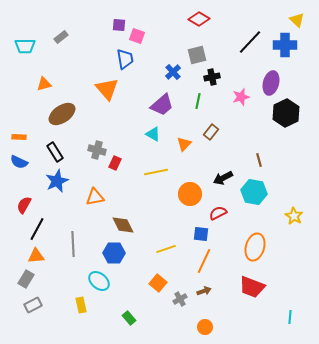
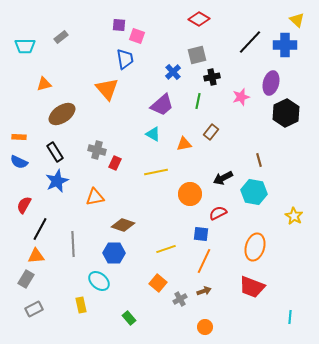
orange triangle at (184, 144): rotated 35 degrees clockwise
brown diamond at (123, 225): rotated 45 degrees counterclockwise
black line at (37, 229): moved 3 px right
gray rectangle at (33, 305): moved 1 px right, 4 px down
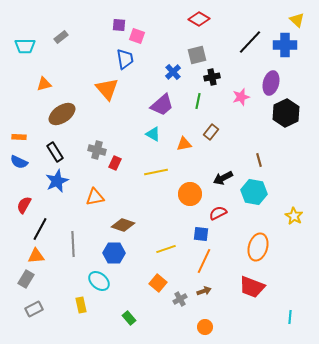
orange ellipse at (255, 247): moved 3 px right
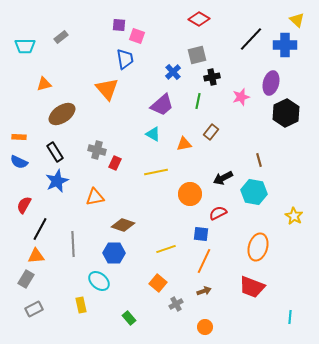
black line at (250, 42): moved 1 px right, 3 px up
gray cross at (180, 299): moved 4 px left, 5 px down
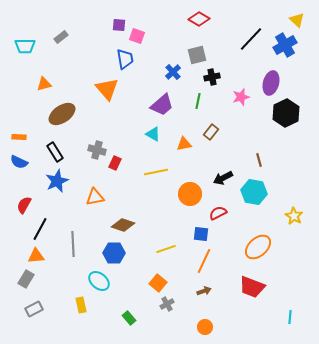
blue cross at (285, 45): rotated 30 degrees counterclockwise
orange ellipse at (258, 247): rotated 32 degrees clockwise
gray cross at (176, 304): moved 9 px left
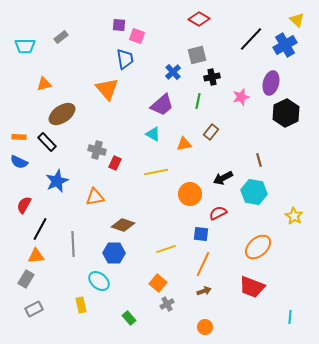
black rectangle at (55, 152): moved 8 px left, 10 px up; rotated 12 degrees counterclockwise
orange line at (204, 261): moved 1 px left, 3 px down
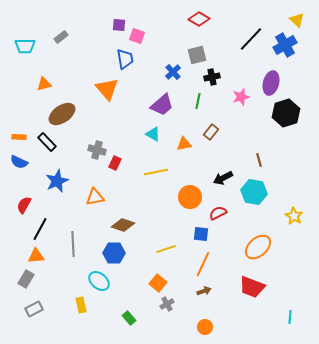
black hexagon at (286, 113): rotated 8 degrees clockwise
orange circle at (190, 194): moved 3 px down
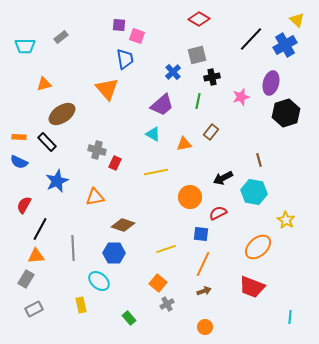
yellow star at (294, 216): moved 8 px left, 4 px down
gray line at (73, 244): moved 4 px down
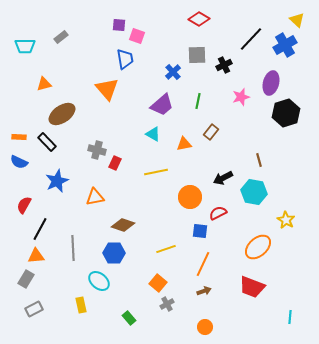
gray square at (197, 55): rotated 12 degrees clockwise
black cross at (212, 77): moved 12 px right, 12 px up; rotated 14 degrees counterclockwise
blue square at (201, 234): moved 1 px left, 3 px up
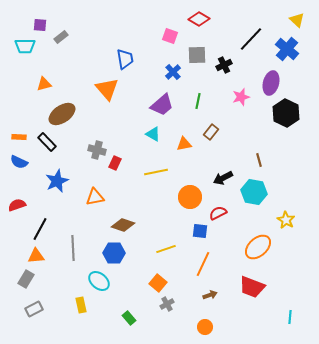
purple square at (119, 25): moved 79 px left
pink square at (137, 36): moved 33 px right
blue cross at (285, 45): moved 2 px right, 4 px down; rotated 20 degrees counterclockwise
black hexagon at (286, 113): rotated 16 degrees counterclockwise
red semicircle at (24, 205): moved 7 px left; rotated 42 degrees clockwise
brown arrow at (204, 291): moved 6 px right, 4 px down
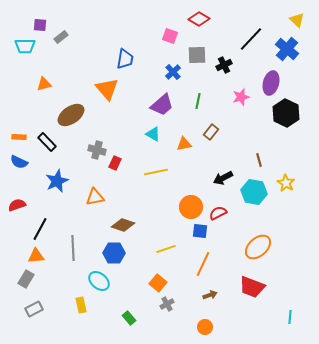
blue trapezoid at (125, 59): rotated 20 degrees clockwise
brown ellipse at (62, 114): moved 9 px right, 1 px down
orange circle at (190, 197): moved 1 px right, 10 px down
yellow star at (286, 220): moved 37 px up
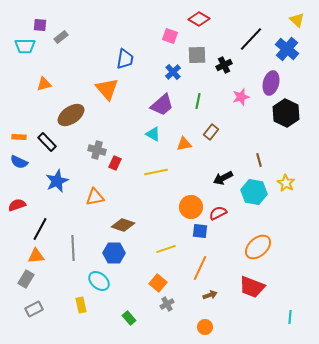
orange line at (203, 264): moved 3 px left, 4 px down
